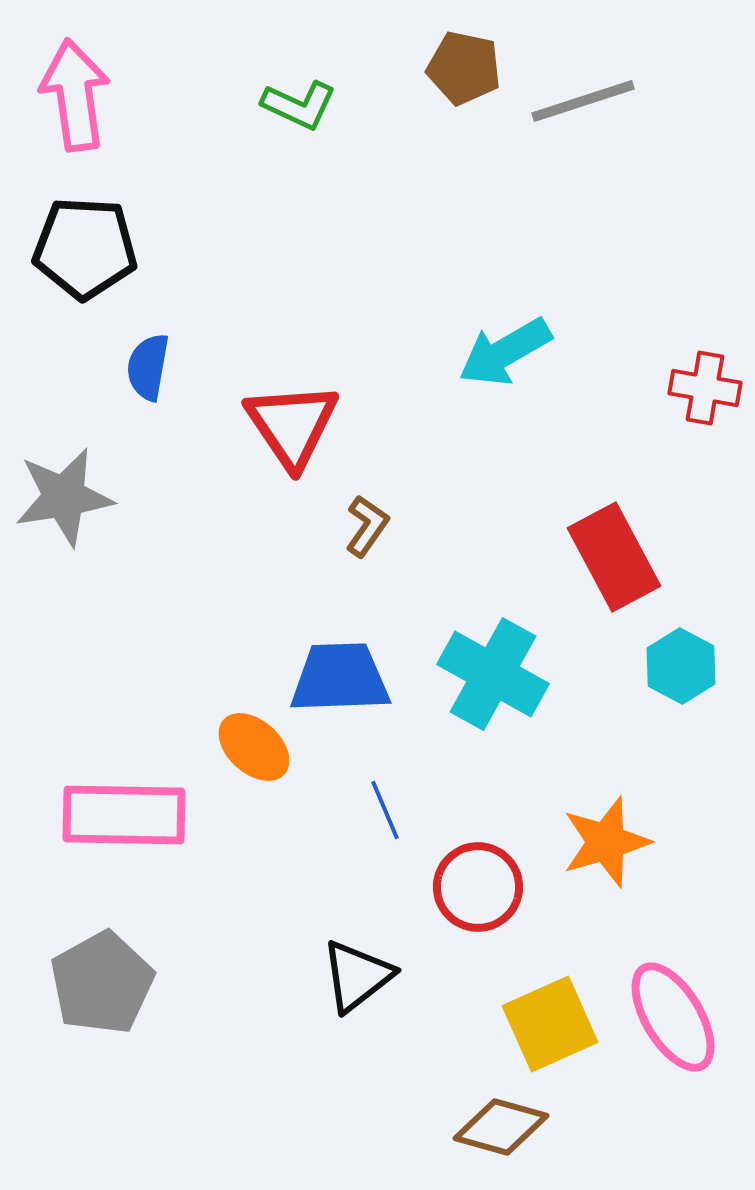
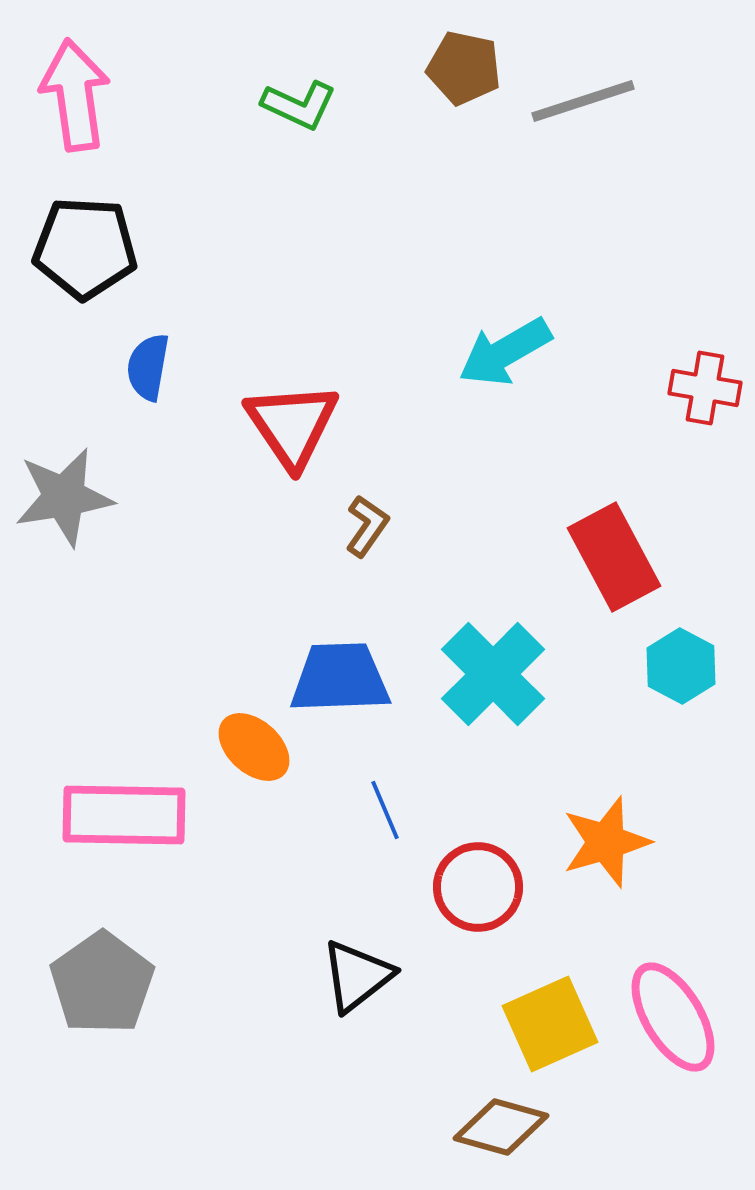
cyan cross: rotated 16 degrees clockwise
gray pentagon: rotated 6 degrees counterclockwise
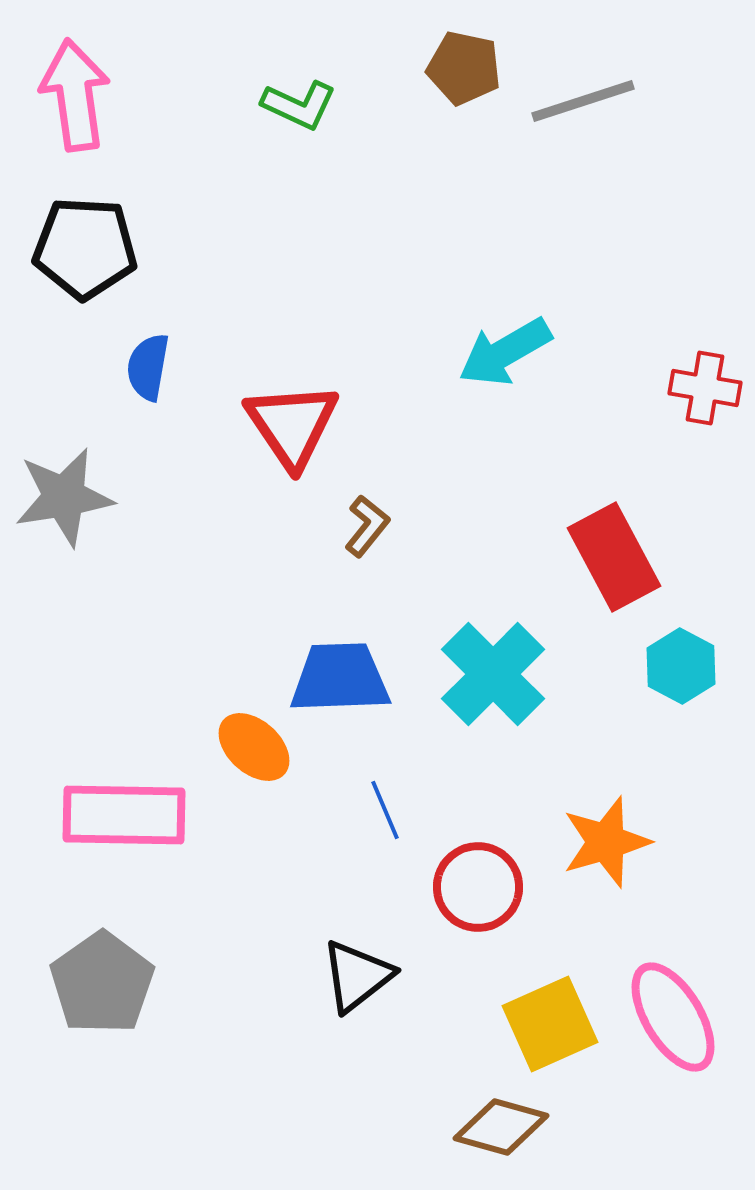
brown L-shape: rotated 4 degrees clockwise
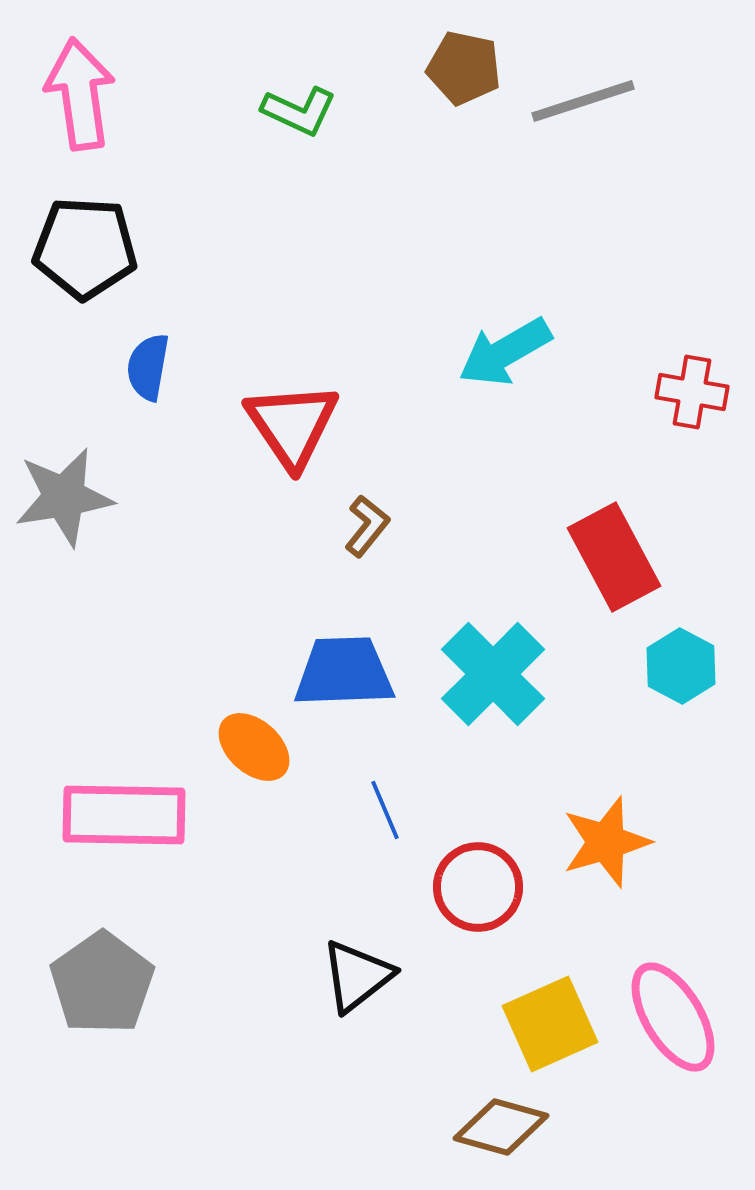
pink arrow: moved 5 px right, 1 px up
green L-shape: moved 6 px down
red cross: moved 13 px left, 4 px down
blue trapezoid: moved 4 px right, 6 px up
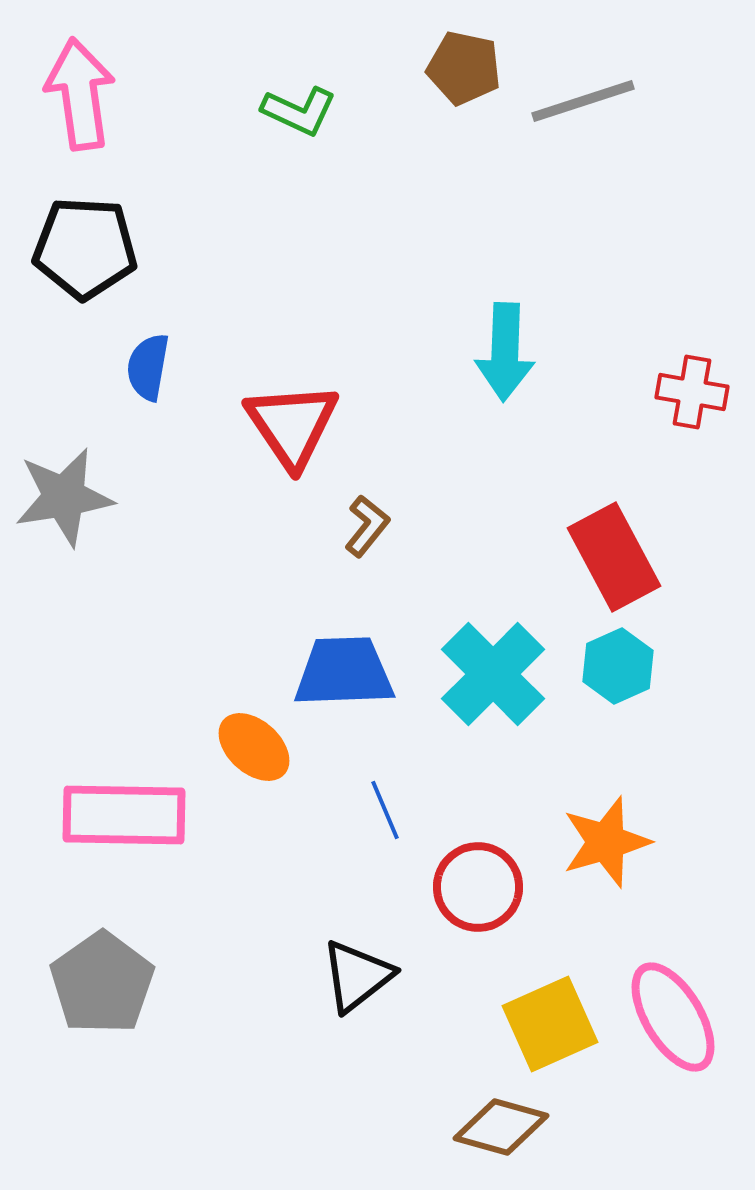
cyan arrow: rotated 58 degrees counterclockwise
cyan hexagon: moved 63 px left; rotated 8 degrees clockwise
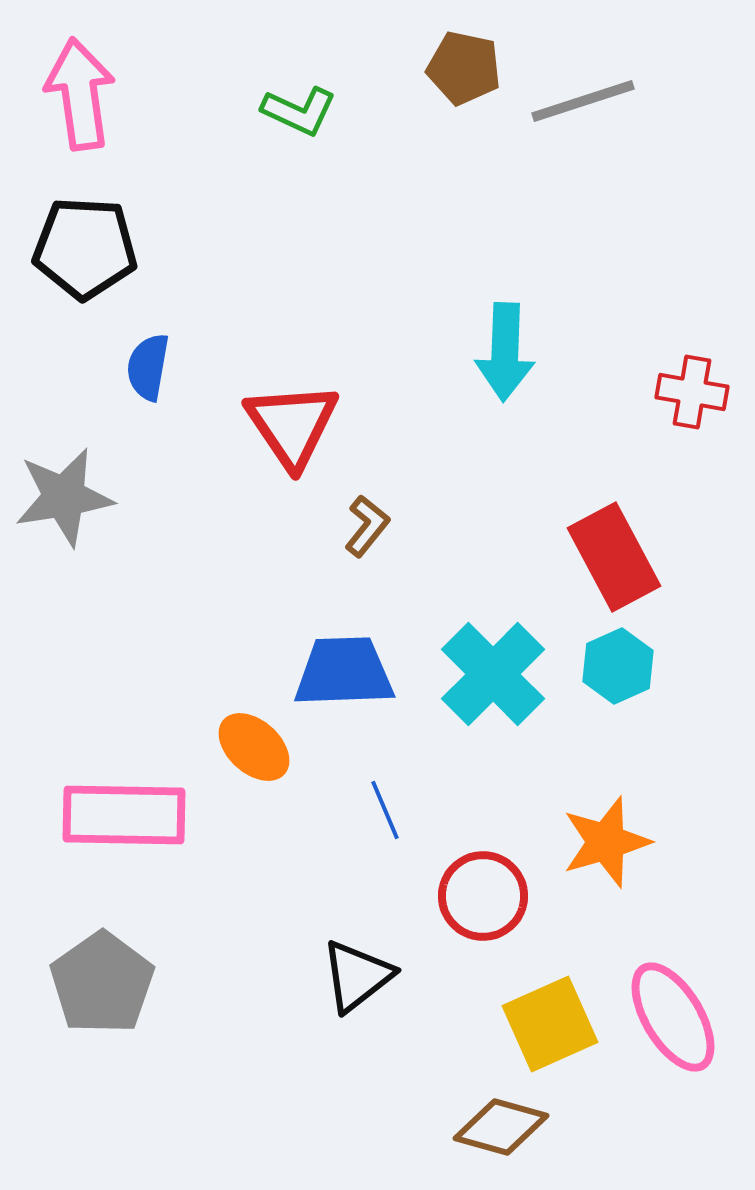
red circle: moved 5 px right, 9 px down
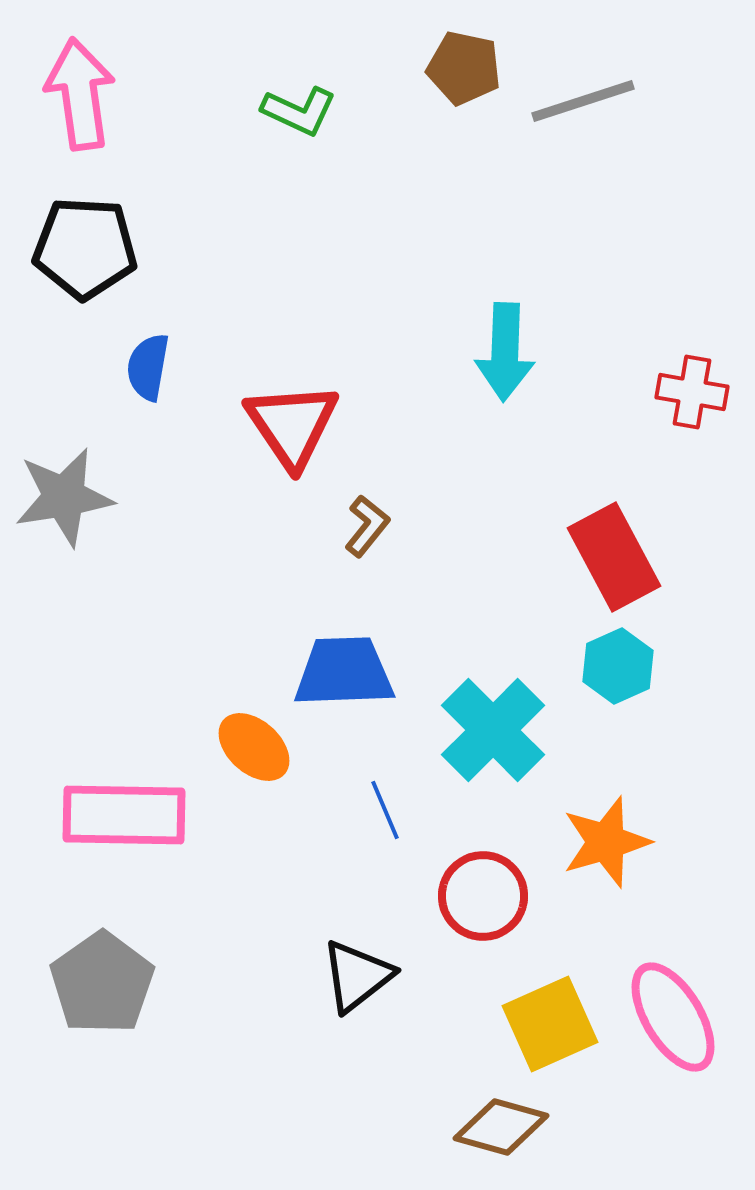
cyan cross: moved 56 px down
